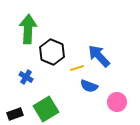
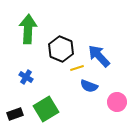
black hexagon: moved 9 px right, 3 px up
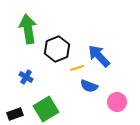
green arrow: rotated 12 degrees counterclockwise
black hexagon: moved 4 px left; rotated 15 degrees clockwise
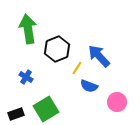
yellow line: rotated 40 degrees counterclockwise
black rectangle: moved 1 px right
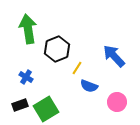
blue arrow: moved 15 px right
black rectangle: moved 4 px right, 9 px up
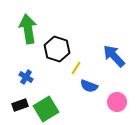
black hexagon: rotated 20 degrees counterclockwise
yellow line: moved 1 px left
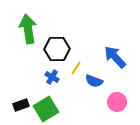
black hexagon: rotated 20 degrees counterclockwise
blue arrow: moved 1 px right, 1 px down
blue cross: moved 26 px right
blue semicircle: moved 5 px right, 5 px up
black rectangle: moved 1 px right
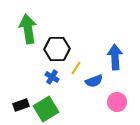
blue arrow: rotated 40 degrees clockwise
blue semicircle: rotated 42 degrees counterclockwise
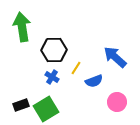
green arrow: moved 6 px left, 2 px up
black hexagon: moved 3 px left, 1 px down
blue arrow: rotated 45 degrees counterclockwise
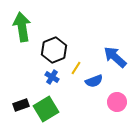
black hexagon: rotated 20 degrees counterclockwise
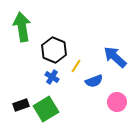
black hexagon: rotated 15 degrees counterclockwise
yellow line: moved 2 px up
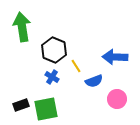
blue arrow: rotated 40 degrees counterclockwise
yellow line: rotated 64 degrees counterclockwise
pink circle: moved 3 px up
green square: rotated 20 degrees clockwise
